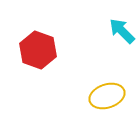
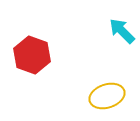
red hexagon: moved 6 px left, 5 px down
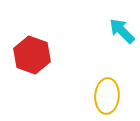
yellow ellipse: rotated 68 degrees counterclockwise
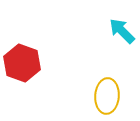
red hexagon: moved 10 px left, 8 px down
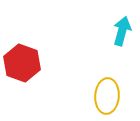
cyan arrow: rotated 60 degrees clockwise
